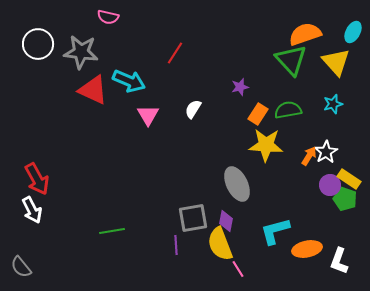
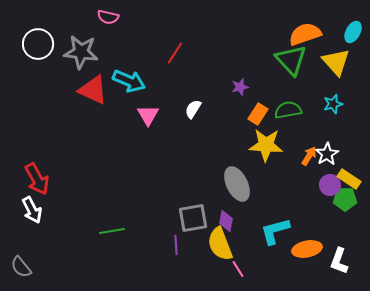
white star: moved 1 px right, 2 px down
green pentagon: rotated 20 degrees counterclockwise
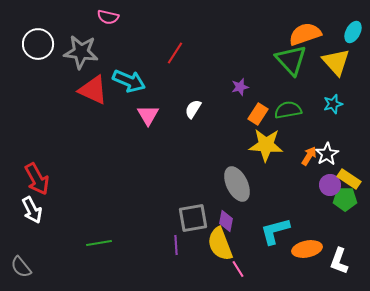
green line: moved 13 px left, 12 px down
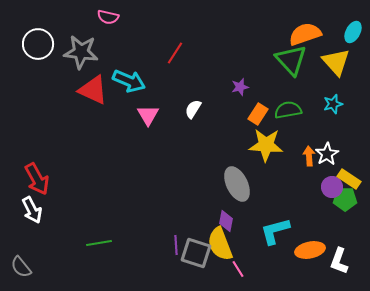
orange arrow: rotated 36 degrees counterclockwise
purple circle: moved 2 px right, 2 px down
gray square: moved 3 px right, 35 px down; rotated 28 degrees clockwise
orange ellipse: moved 3 px right, 1 px down
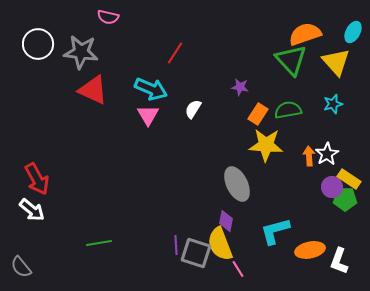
cyan arrow: moved 22 px right, 8 px down
purple star: rotated 24 degrees clockwise
white arrow: rotated 24 degrees counterclockwise
